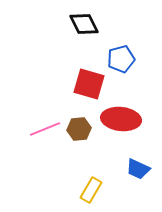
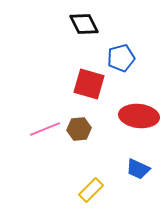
blue pentagon: moved 1 px up
red ellipse: moved 18 px right, 3 px up
yellow rectangle: rotated 15 degrees clockwise
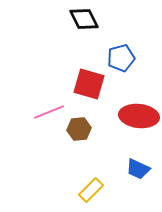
black diamond: moved 5 px up
pink line: moved 4 px right, 17 px up
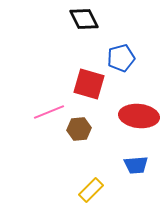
blue trapezoid: moved 2 px left, 4 px up; rotated 30 degrees counterclockwise
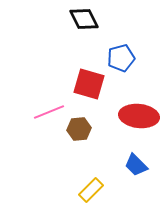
blue trapezoid: rotated 50 degrees clockwise
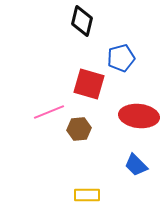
black diamond: moved 2 px left, 2 px down; rotated 40 degrees clockwise
yellow rectangle: moved 4 px left, 5 px down; rotated 45 degrees clockwise
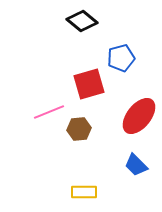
black diamond: rotated 64 degrees counterclockwise
red square: rotated 32 degrees counterclockwise
red ellipse: rotated 57 degrees counterclockwise
yellow rectangle: moved 3 px left, 3 px up
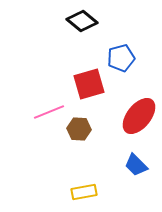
brown hexagon: rotated 10 degrees clockwise
yellow rectangle: rotated 10 degrees counterclockwise
